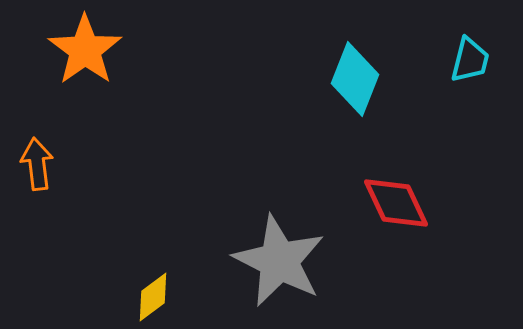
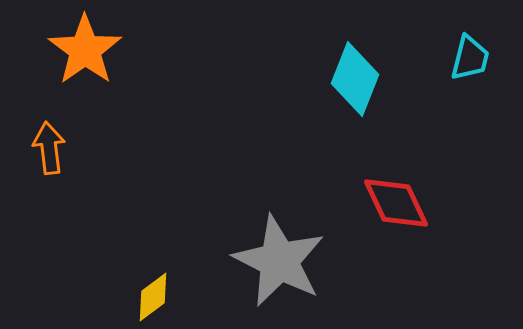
cyan trapezoid: moved 2 px up
orange arrow: moved 12 px right, 16 px up
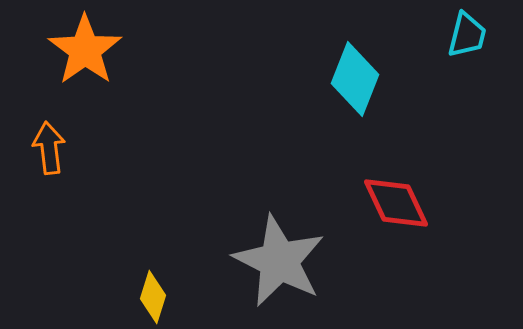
cyan trapezoid: moved 3 px left, 23 px up
yellow diamond: rotated 36 degrees counterclockwise
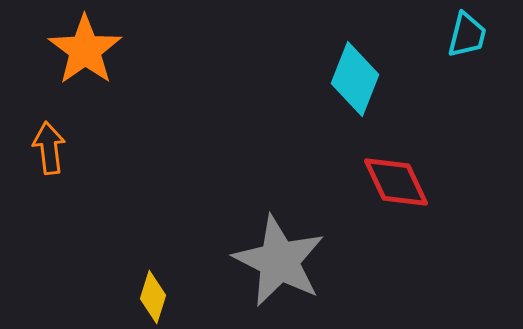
red diamond: moved 21 px up
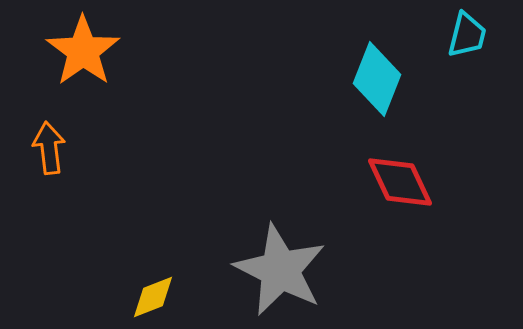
orange star: moved 2 px left, 1 px down
cyan diamond: moved 22 px right
red diamond: moved 4 px right
gray star: moved 1 px right, 9 px down
yellow diamond: rotated 51 degrees clockwise
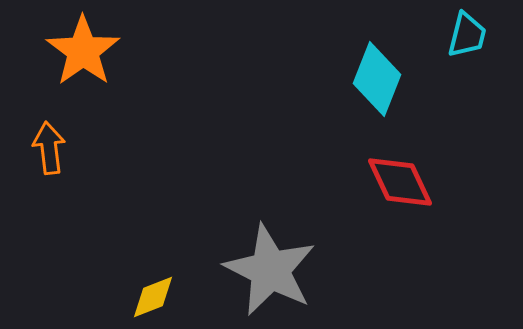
gray star: moved 10 px left
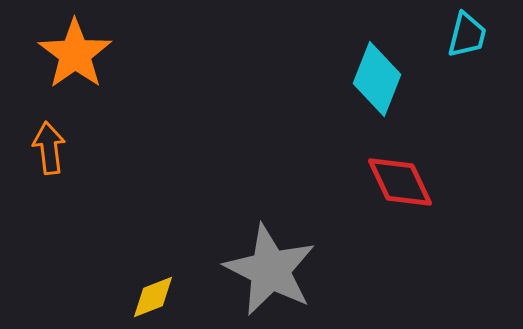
orange star: moved 8 px left, 3 px down
